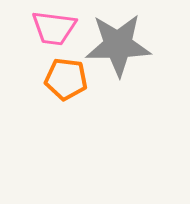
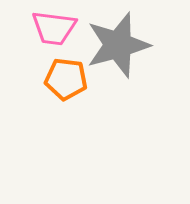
gray star: rotated 14 degrees counterclockwise
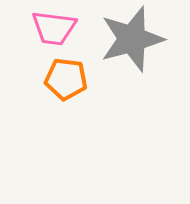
gray star: moved 14 px right, 6 px up
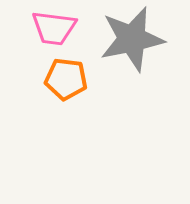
gray star: rotated 4 degrees clockwise
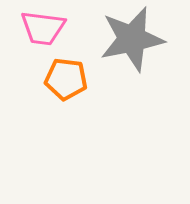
pink trapezoid: moved 11 px left
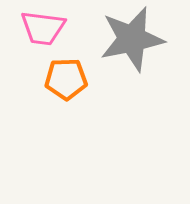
orange pentagon: rotated 9 degrees counterclockwise
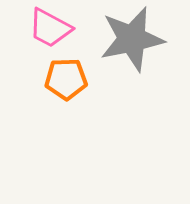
pink trapezoid: moved 7 px right; rotated 21 degrees clockwise
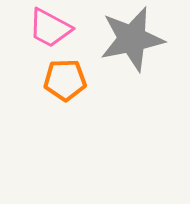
orange pentagon: moved 1 px left, 1 px down
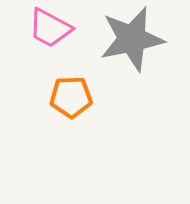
orange pentagon: moved 6 px right, 17 px down
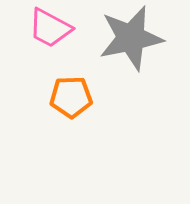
gray star: moved 1 px left, 1 px up
